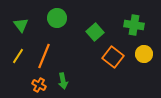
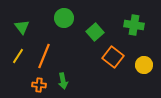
green circle: moved 7 px right
green triangle: moved 1 px right, 2 px down
yellow circle: moved 11 px down
orange cross: rotated 24 degrees counterclockwise
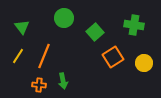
orange square: rotated 20 degrees clockwise
yellow circle: moved 2 px up
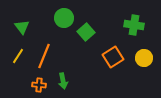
green square: moved 9 px left
yellow circle: moved 5 px up
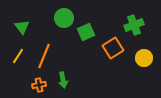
green cross: rotated 30 degrees counterclockwise
green square: rotated 18 degrees clockwise
orange square: moved 9 px up
green arrow: moved 1 px up
orange cross: rotated 16 degrees counterclockwise
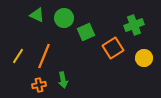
green triangle: moved 15 px right, 12 px up; rotated 28 degrees counterclockwise
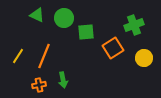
green square: rotated 18 degrees clockwise
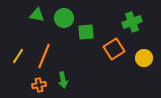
green triangle: rotated 14 degrees counterclockwise
green cross: moved 2 px left, 3 px up
orange square: moved 1 px right, 1 px down
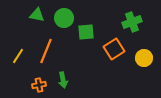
orange line: moved 2 px right, 5 px up
